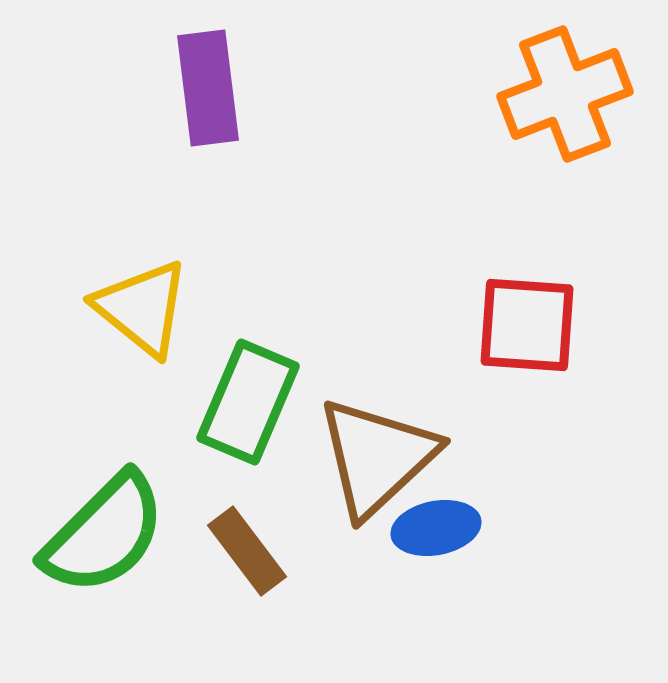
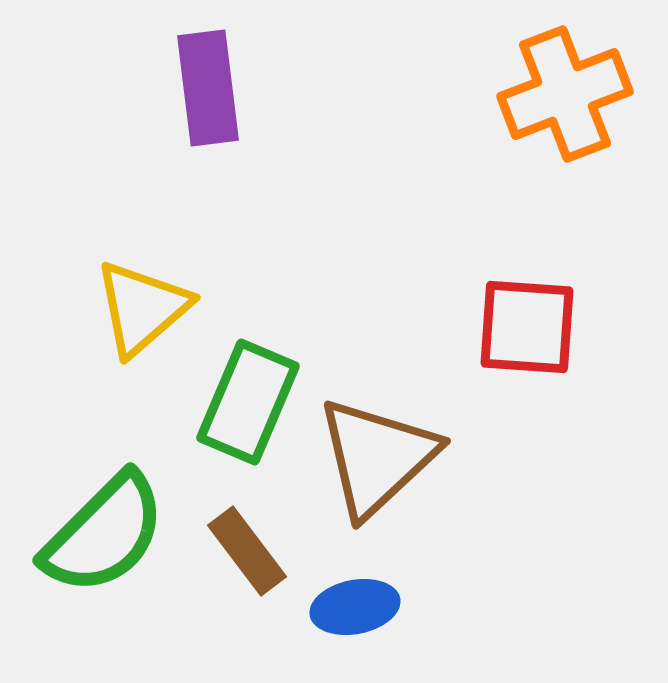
yellow triangle: rotated 40 degrees clockwise
red square: moved 2 px down
blue ellipse: moved 81 px left, 79 px down
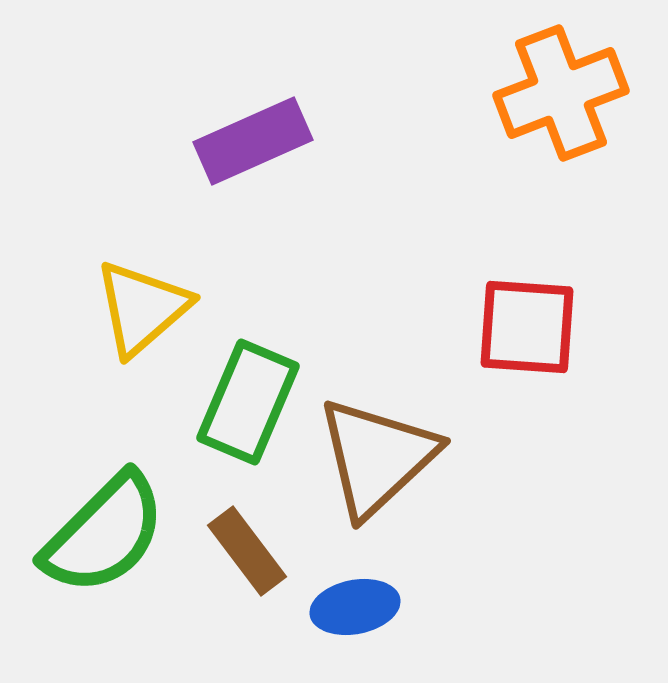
purple rectangle: moved 45 px right, 53 px down; rotated 73 degrees clockwise
orange cross: moved 4 px left, 1 px up
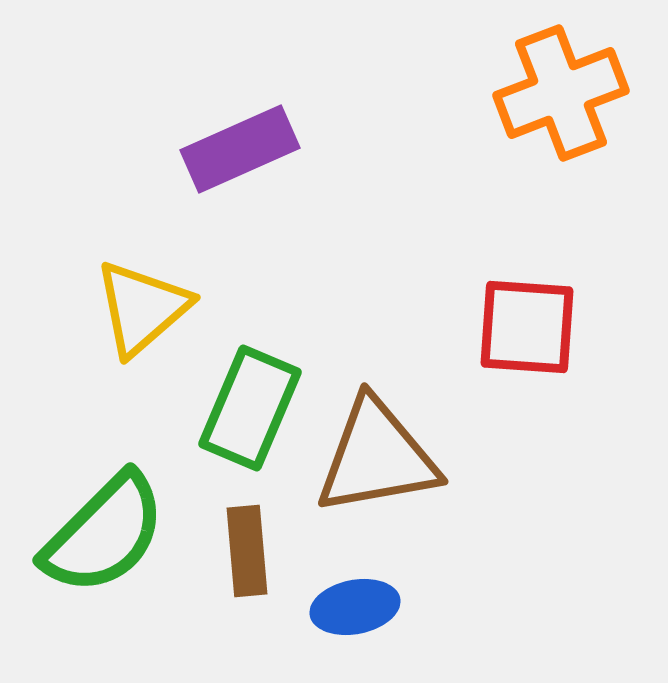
purple rectangle: moved 13 px left, 8 px down
green rectangle: moved 2 px right, 6 px down
brown triangle: rotated 33 degrees clockwise
brown rectangle: rotated 32 degrees clockwise
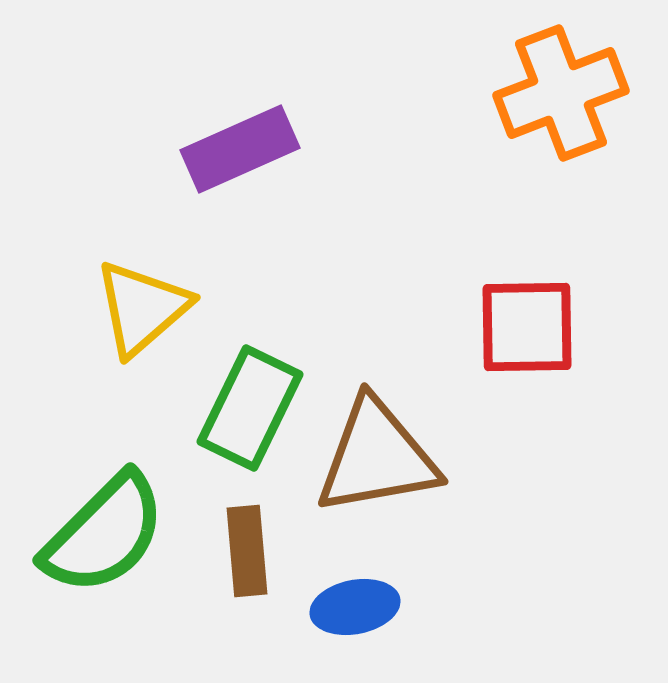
red square: rotated 5 degrees counterclockwise
green rectangle: rotated 3 degrees clockwise
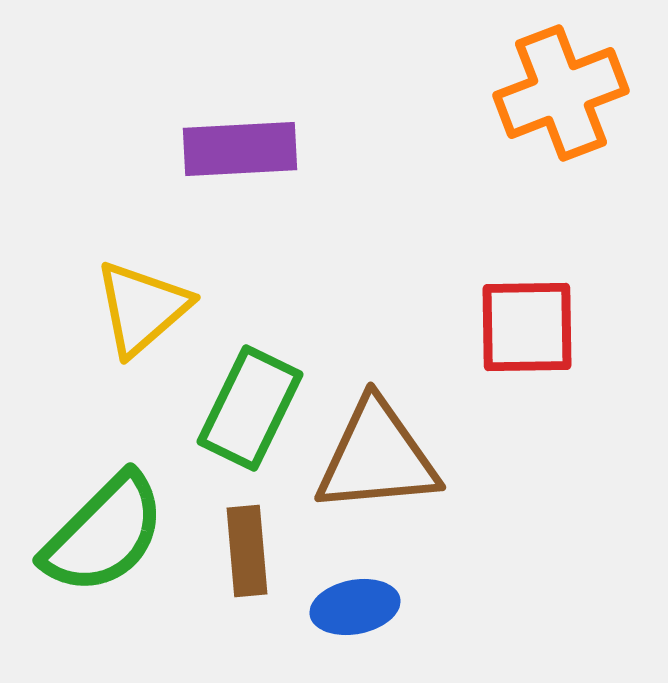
purple rectangle: rotated 21 degrees clockwise
brown triangle: rotated 5 degrees clockwise
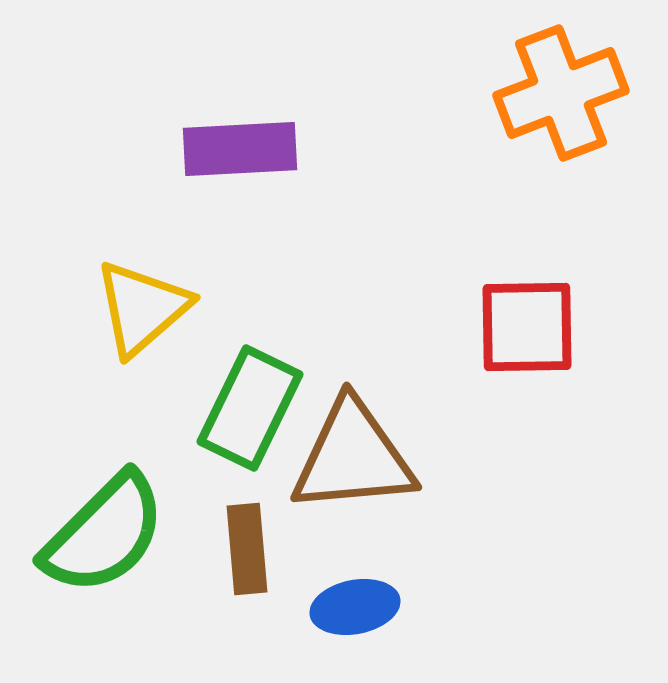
brown triangle: moved 24 px left
brown rectangle: moved 2 px up
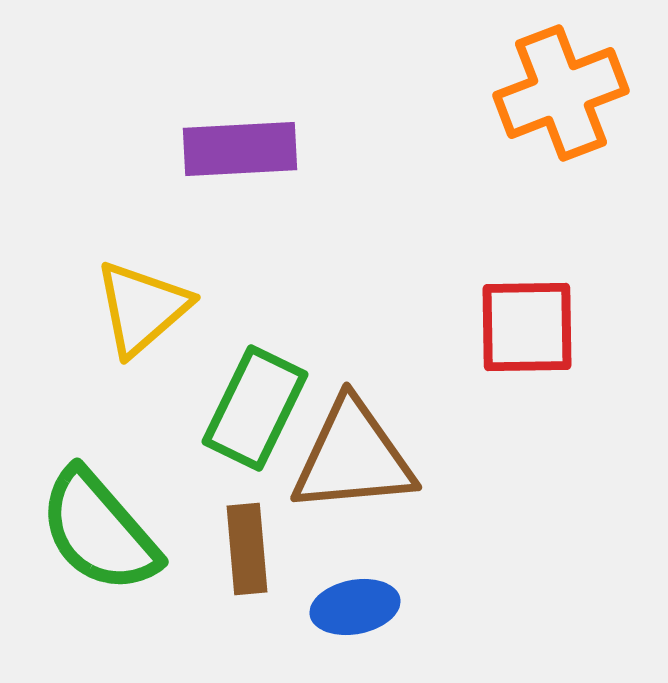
green rectangle: moved 5 px right
green semicircle: moved 5 px left, 3 px up; rotated 94 degrees clockwise
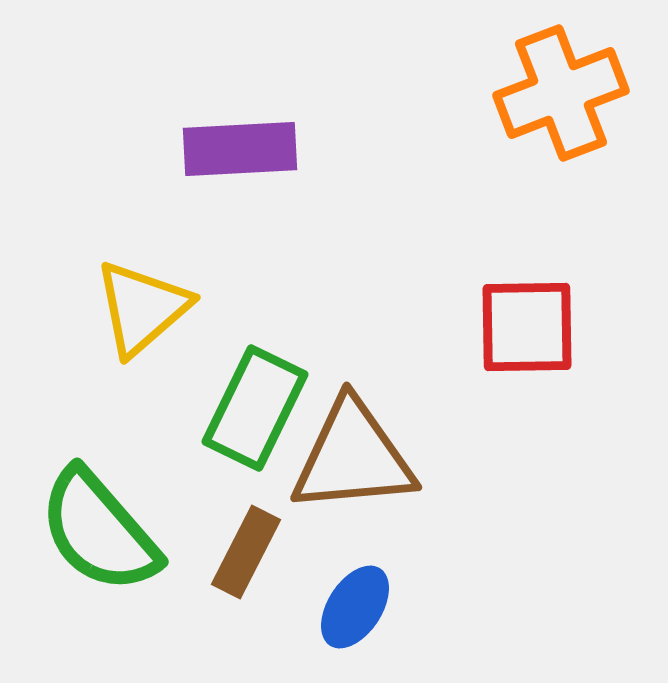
brown rectangle: moved 1 px left, 3 px down; rotated 32 degrees clockwise
blue ellipse: rotated 46 degrees counterclockwise
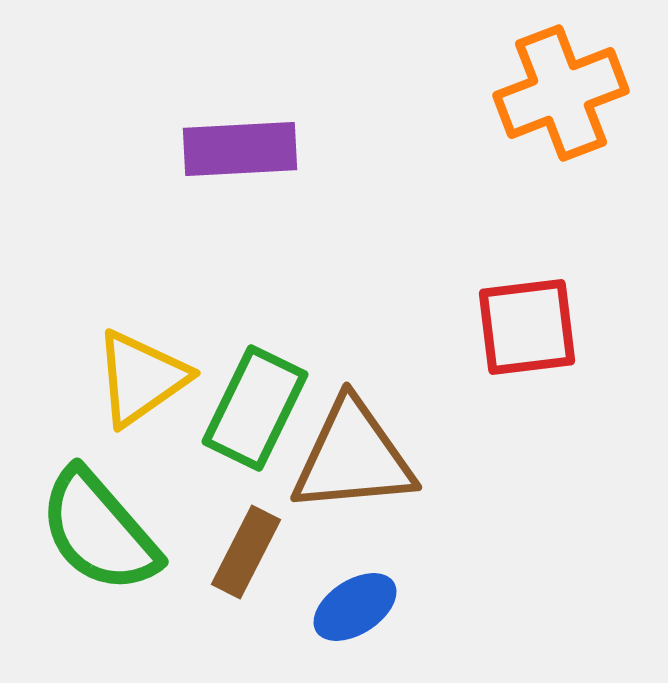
yellow triangle: moved 1 px left, 70 px down; rotated 6 degrees clockwise
red square: rotated 6 degrees counterclockwise
blue ellipse: rotated 24 degrees clockwise
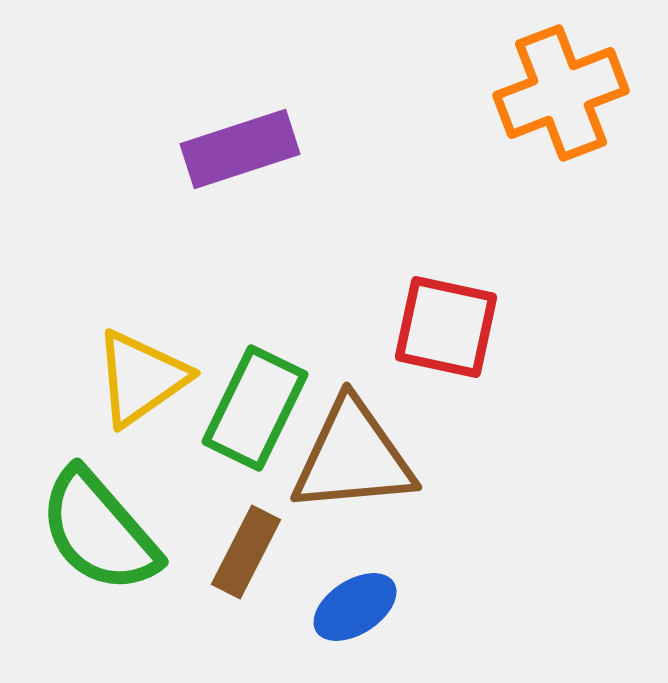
purple rectangle: rotated 15 degrees counterclockwise
red square: moved 81 px left; rotated 19 degrees clockwise
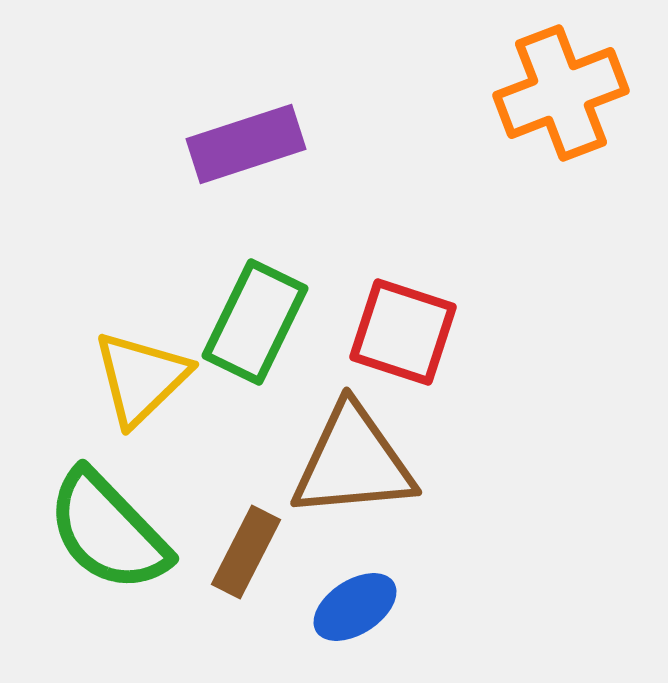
purple rectangle: moved 6 px right, 5 px up
red square: moved 43 px left, 5 px down; rotated 6 degrees clockwise
yellow triangle: rotated 9 degrees counterclockwise
green rectangle: moved 86 px up
brown triangle: moved 5 px down
green semicircle: moved 9 px right; rotated 3 degrees counterclockwise
